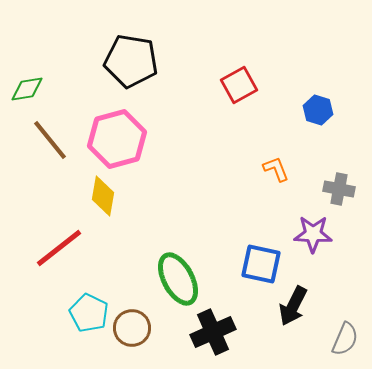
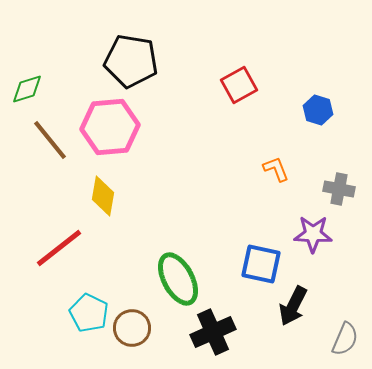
green diamond: rotated 8 degrees counterclockwise
pink hexagon: moved 7 px left, 12 px up; rotated 10 degrees clockwise
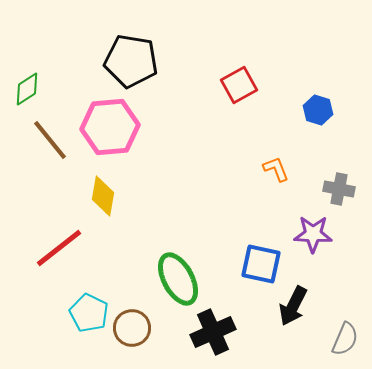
green diamond: rotated 16 degrees counterclockwise
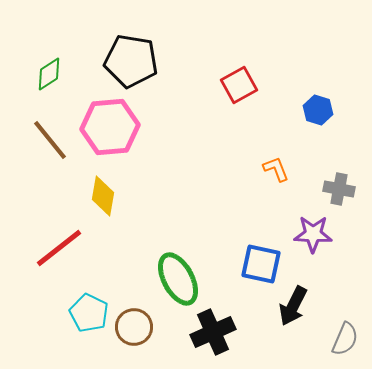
green diamond: moved 22 px right, 15 px up
brown circle: moved 2 px right, 1 px up
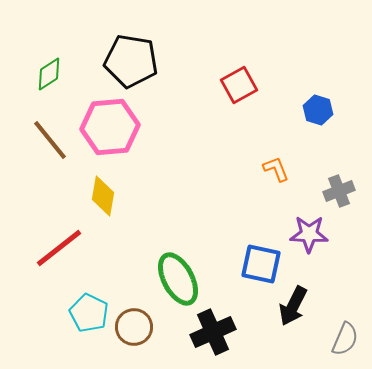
gray cross: moved 2 px down; rotated 32 degrees counterclockwise
purple star: moved 4 px left
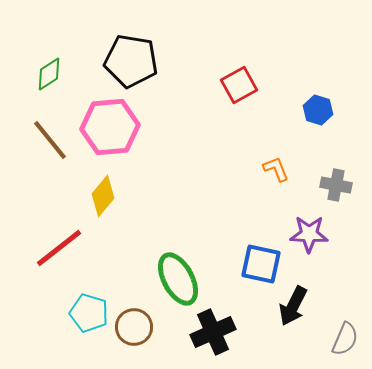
gray cross: moved 3 px left, 6 px up; rotated 32 degrees clockwise
yellow diamond: rotated 30 degrees clockwise
cyan pentagon: rotated 9 degrees counterclockwise
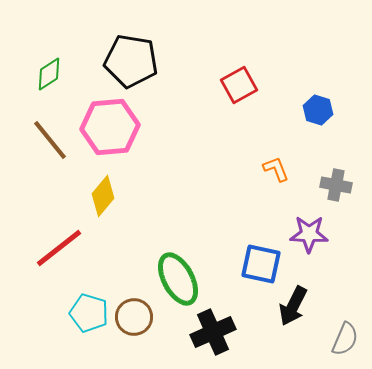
brown circle: moved 10 px up
